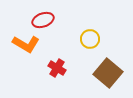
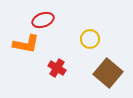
orange L-shape: rotated 20 degrees counterclockwise
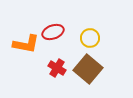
red ellipse: moved 10 px right, 12 px down
yellow circle: moved 1 px up
brown square: moved 20 px left, 4 px up
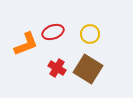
yellow circle: moved 4 px up
orange L-shape: rotated 32 degrees counterclockwise
brown square: rotated 8 degrees counterclockwise
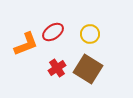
red ellipse: rotated 15 degrees counterclockwise
red cross: rotated 24 degrees clockwise
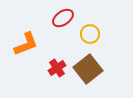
red ellipse: moved 10 px right, 14 px up
brown square: rotated 20 degrees clockwise
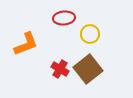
red ellipse: moved 1 px right; rotated 30 degrees clockwise
red cross: moved 3 px right, 1 px down; rotated 24 degrees counterclockwise
